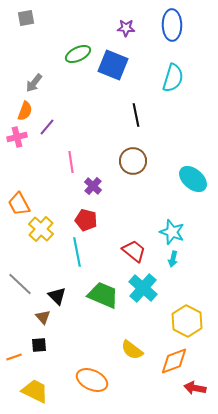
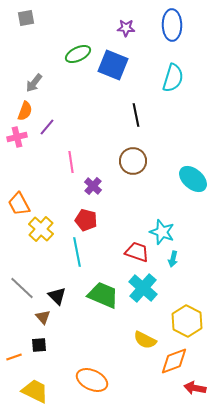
cyan star: moved 10 px left
red trapezoid: moved 3 px right, 1 px down; rotated 20 degrees counterclockwise
gray line: moved 2 px right, 4 px down
yellow semicircle: moved 13 px right, 10 px up; rotated 10 degrees counterclockwise
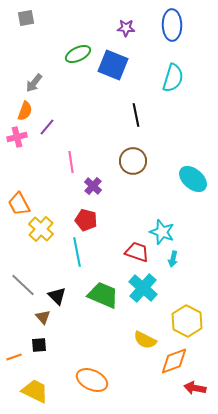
gray line: moved 1 px right, 3 px up
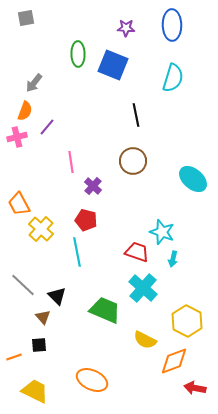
green ellipse: rotated 65 degrees counterclockwise
green trapezoid: moved 2 px right, 15 px down
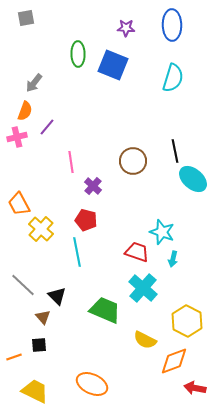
black line: moved 39 px right, 36 px down
orange ellipse: moved 4 px down
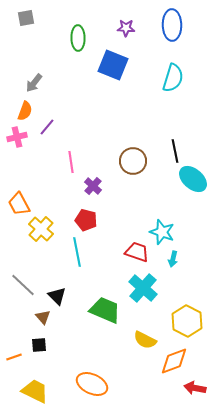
green ellipse: moved 16 px up
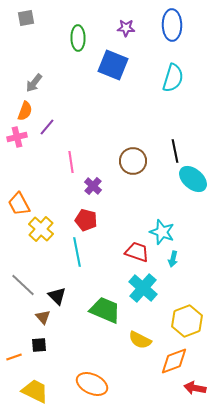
yellow hexagon: rotated 12 degrees clockwise
yellow semicircle: moved 5 px left
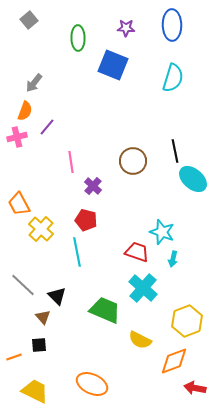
gray square: moved 3 px right, 2 px down; rotated 30 degrees counterclockwise
